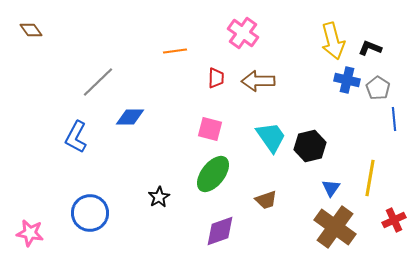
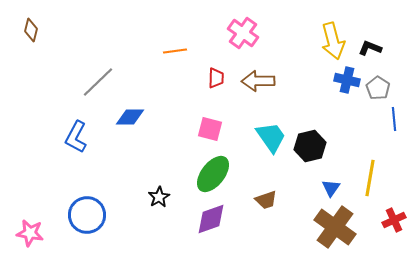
brown diamond: rotated 50 degrees clockwise
blue circle: moved 3 px left, 2 px down
purple diamond: moved 9 px left, 12 px up
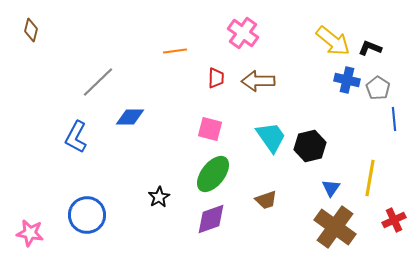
yellow arrow: rotated 36 degrees counterclockwise
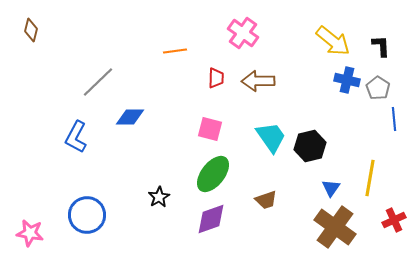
black L-shape: moved 11 px right, 2 px up; rotated 65 degrees clockwise
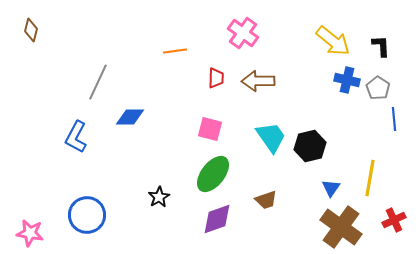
gray line: rotated 21 degrees counterclockwise
purple diamond: moved 6 px right
brown cross: moved 6 px right
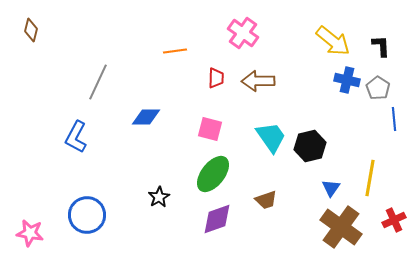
blue diamond: moved 16 px right
